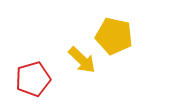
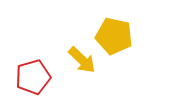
red pentagon: moved 2 px up
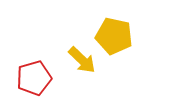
red pentagon: moved 1 px right, 1 px down
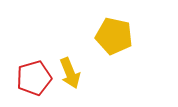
yellow arrow: moved 12 px left, 13 px down; rotated 24 degrees clockwise
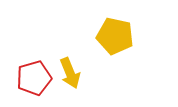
yellow pentagon: moved 1 px right
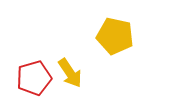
yellow arrow: rotated 12 degrees counterclockwise
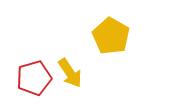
yellow pentagon: moved 4 px left; rotated 18 degrees clockwise
